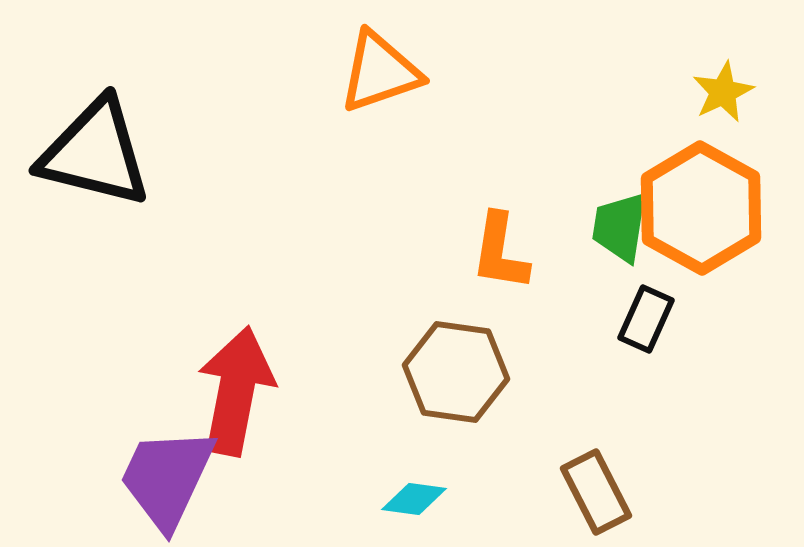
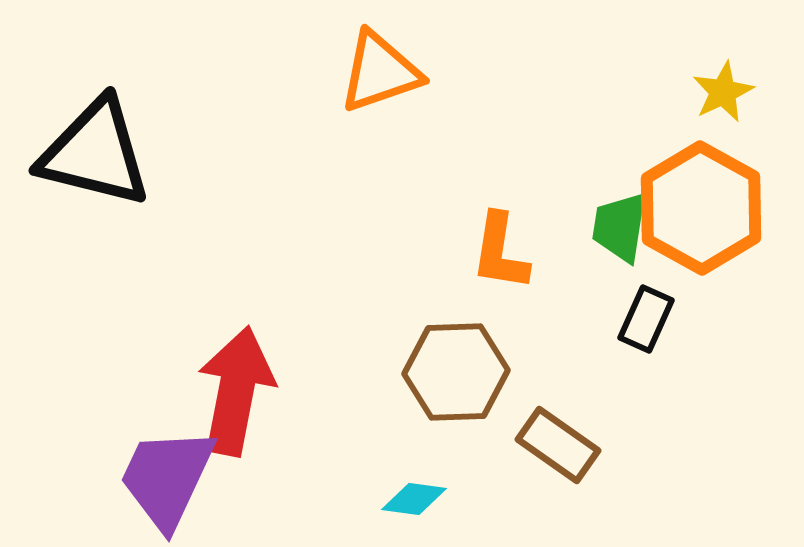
brown hexagon: rotated 10 degrees counterclockwise
brown rectangle: moved 38 px left, 47 px up; rotated 28 degrees counterclockwise
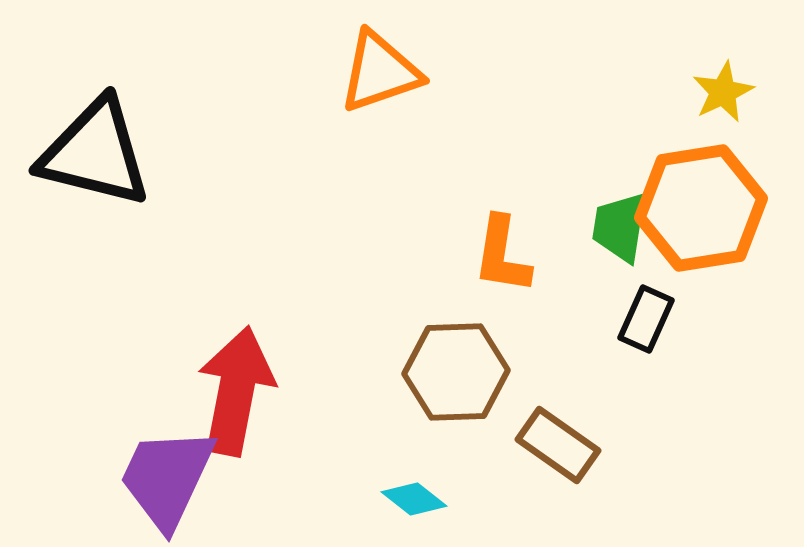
orange hexagon: rotated 22 degrees clockwise
orange L-shape: moved 2 px right, 3 px down
cyan diamond: rotated 30 degrees clockwise
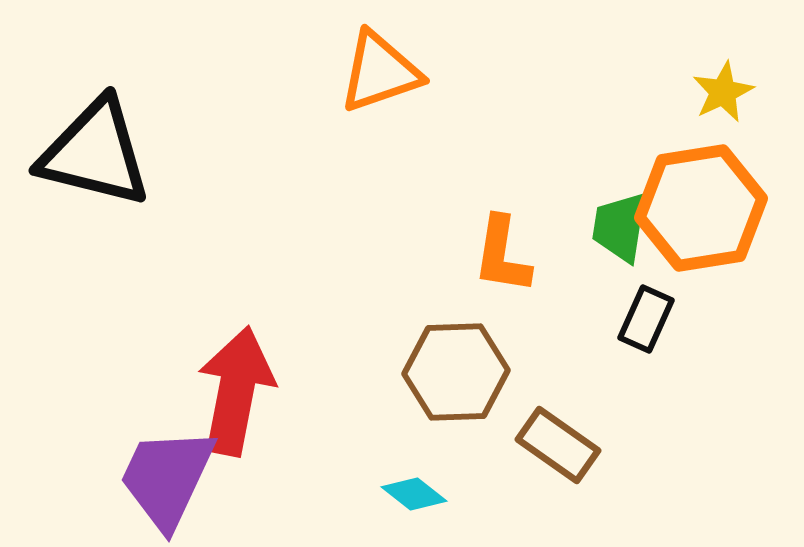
cyan diamond: moved 5 px up
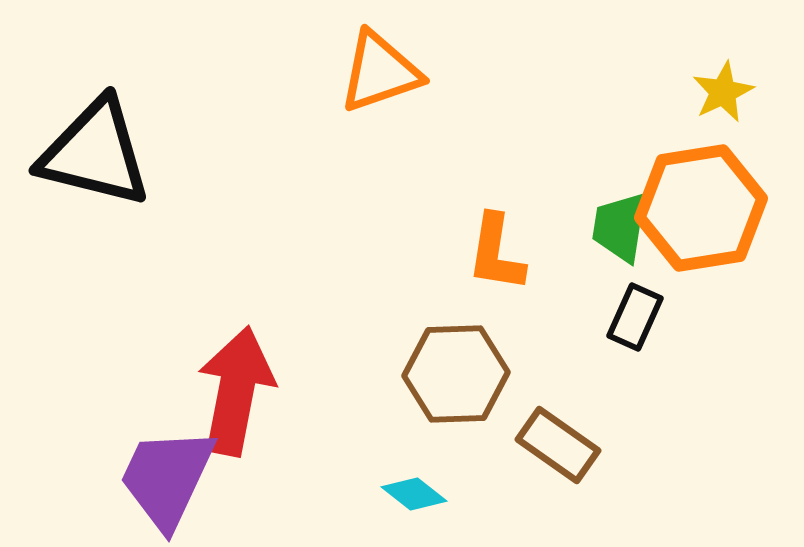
orange L-shape: moved 6 px left, 2 px up
black rectangle: moved 11 px left, 2 px up
brown hexagon: moved 2 px down
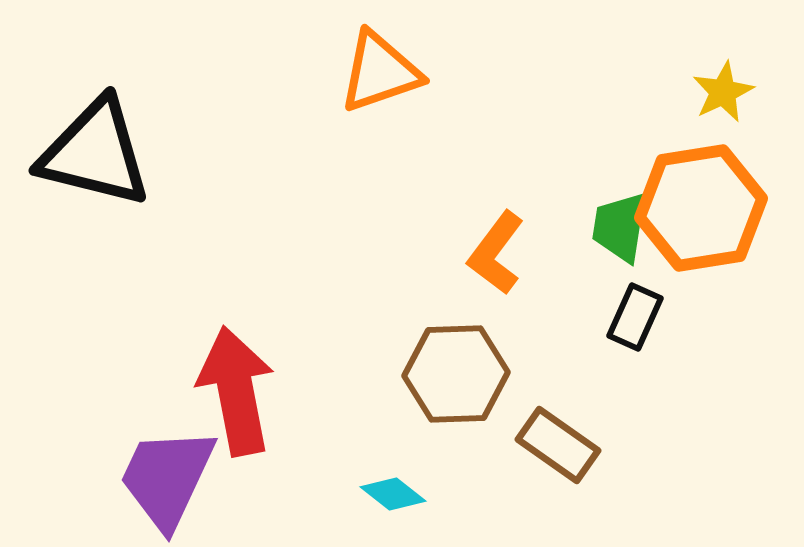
orange L-shape: rotated 28 degrees clockwise
red arrow: rotated 22 degrees counterclockwise
cyan diamond: moved 21 px left
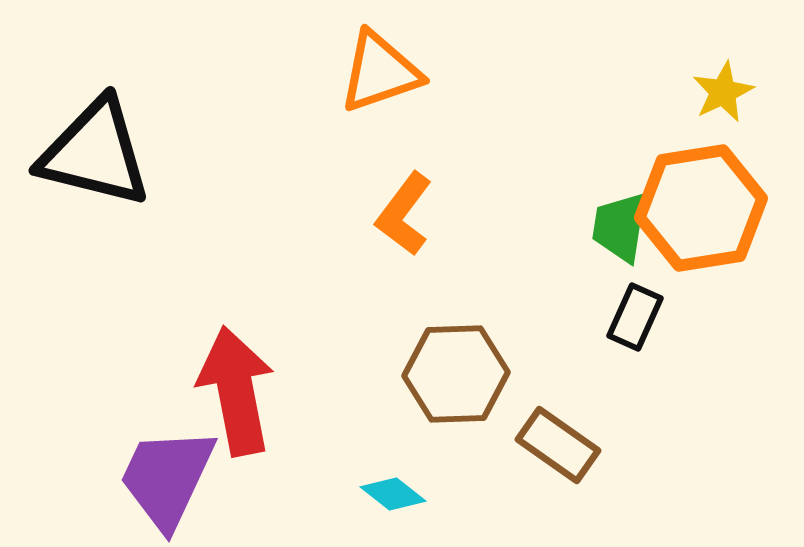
orange L-shape: moved 92 px left, 39 px up
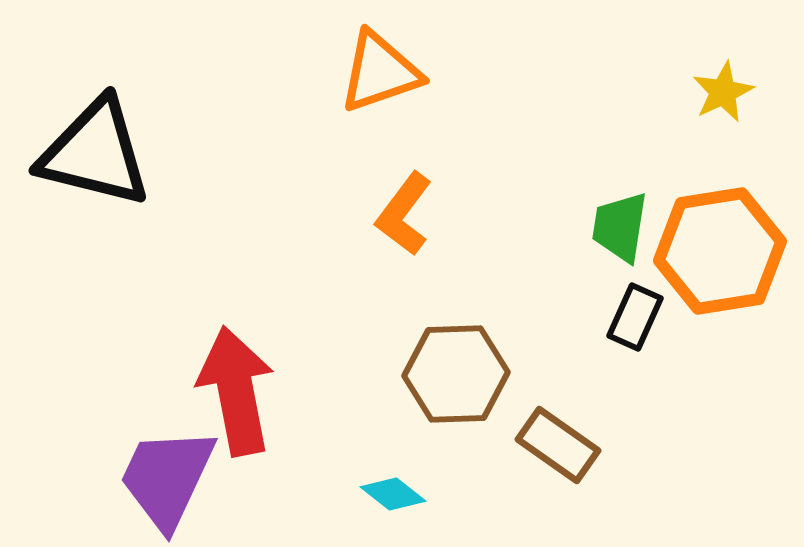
orange hexagon: moved 19 px right, 43 px down
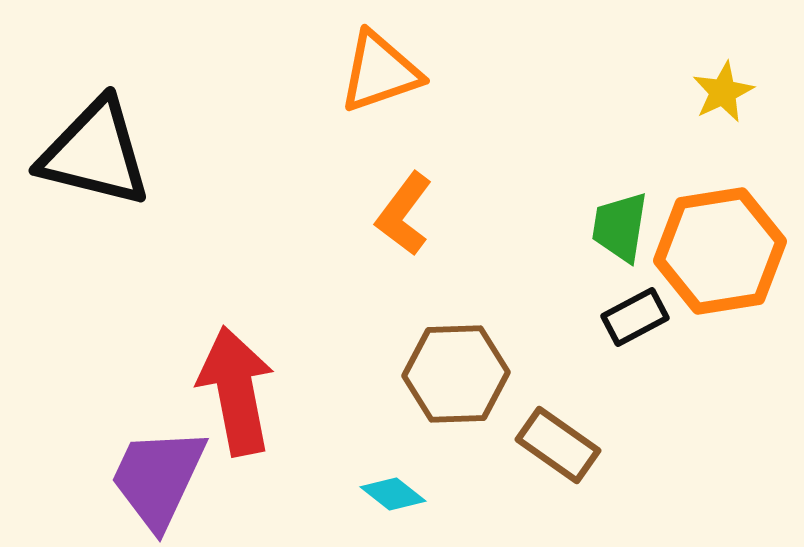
black rectangle: rotated 38 degrees clockwise
purple trapezoid: moved 9 px left
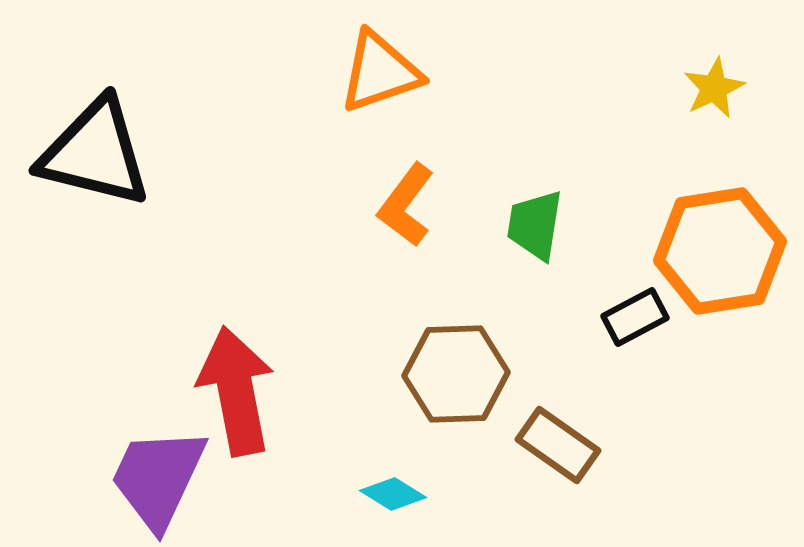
yellow star: moved 9 px left, 4 px up
orange L-shape: moved 2 px right, 9 px up
green trapezoid: moved 85 px left, 2 px up
cyan diamond: rotated 6 degrees counterclockwise
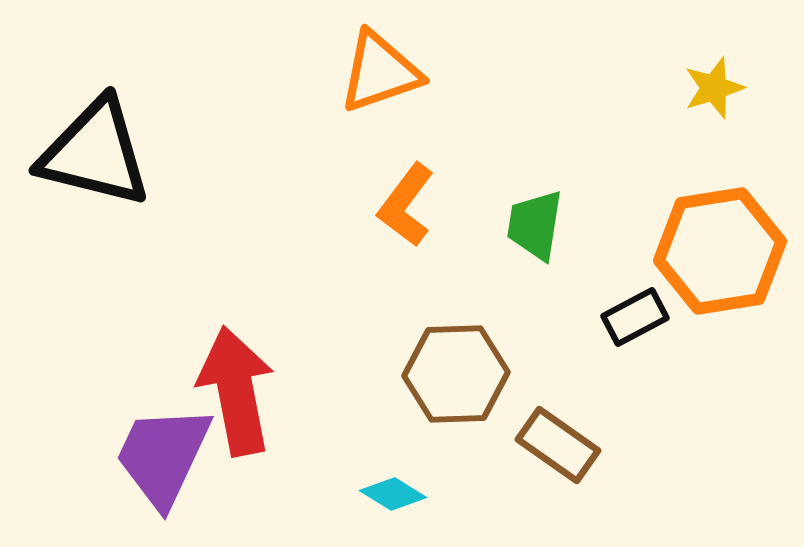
yellow star: rotated 8 degrees clockwise
purple trapezoid: moved 5 px right, 22 px up
